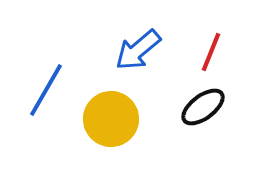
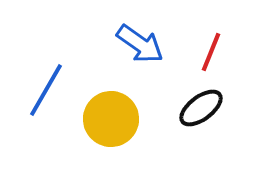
blue arrow: moved 2 px right, 6 px up; rotated 105 degrees counterclockwise
black ellipse: moved 2 px left, 1 px down
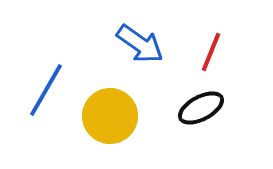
black ellipse: rotated 9 degrees clockwise
yellow circle: moved 1 px left, 3 px up
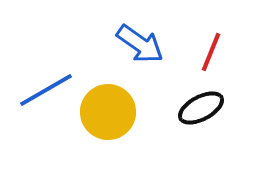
blue line: rotated 30 degrees clockwise
yellow circle: moved 2 px left, 4 px up
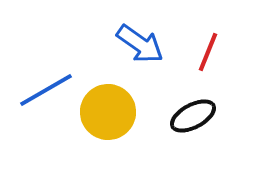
red line: moved 3 px left
black ellipse: moved 8 px left, 8 px down
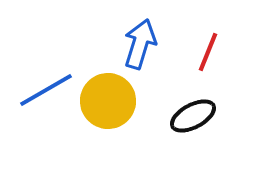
blue arrow: rotated 108 degrees counterclockwise
yellow circle: moved 11 px up
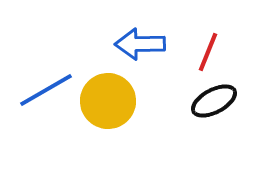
blue arrow: rotated 108 degrees counterclockwise
black ellipse: moved 21 px right, 15 px up
